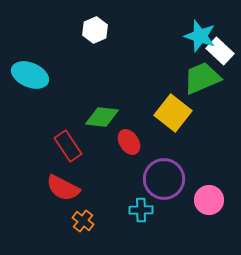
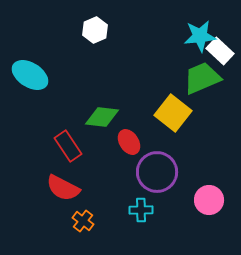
cyan star: rotated 24 degrees counterclockwise
cyan ellipse: rotated 9 degrees clockwise
purple circle: moved 7 px left, 7 px up
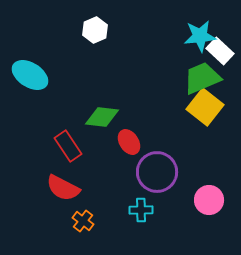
yellow square: moved 32 px right, 6 px up
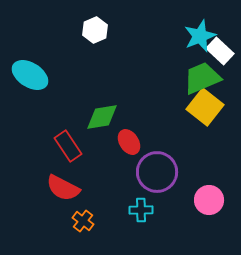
cyan star: rotated 16 degrees counterclockwise
green diamond: rotated 16 degrees counterclockwise
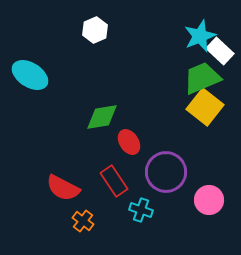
red rectangle: moved 46 px right, 35 px down
purple circle: moved 9 px right
cyan cross: rotated 20 degrees clockwise
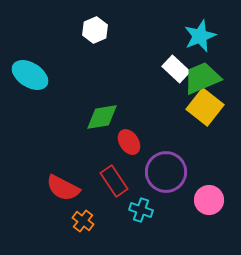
white rectangle: moved 44 px left, 18 px down
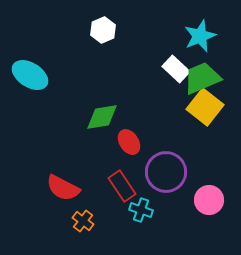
white hexagon: moved 8 px right
red rectangle: moved 8 px right, 5 px down
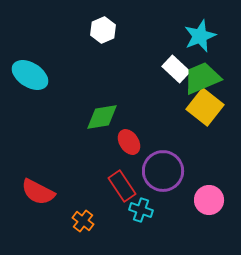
purple circle: moved 3 px left, 1 px up
red semicircle: moved 25 px left, 4 px down
